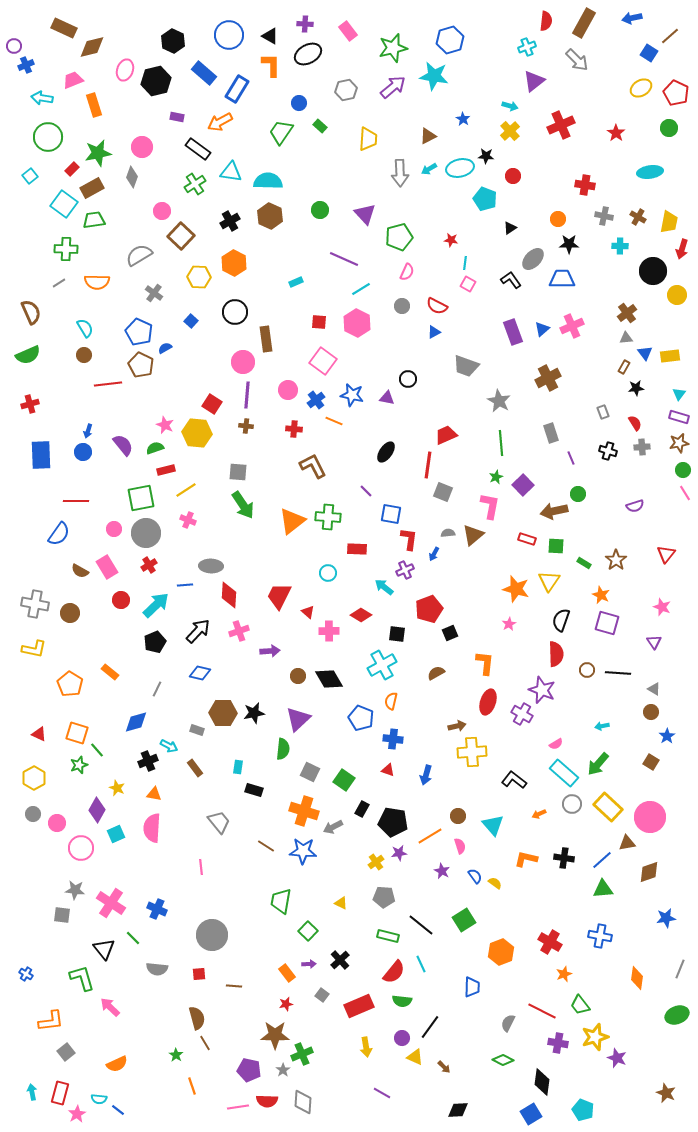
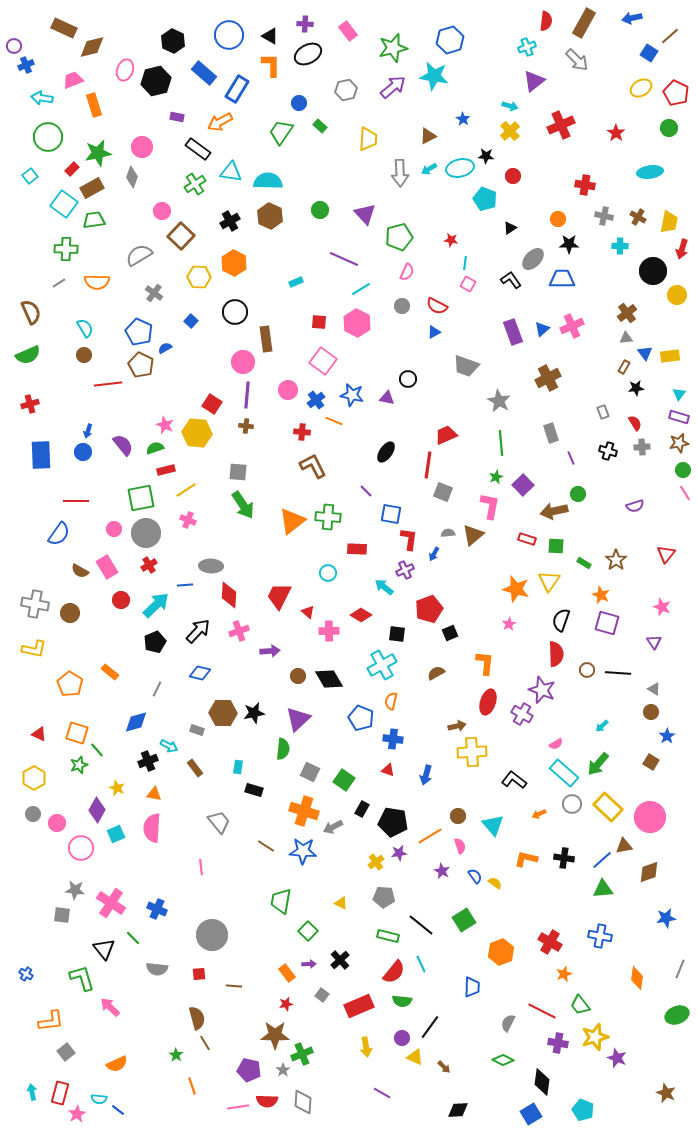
red cross at (294, 429): moved 8 px right, 3 px down
cyan arrow at (602, 726): rotated 32 degrees counterclockwise
brown triangle at (627, 843): moved 3 px left, 3 px down
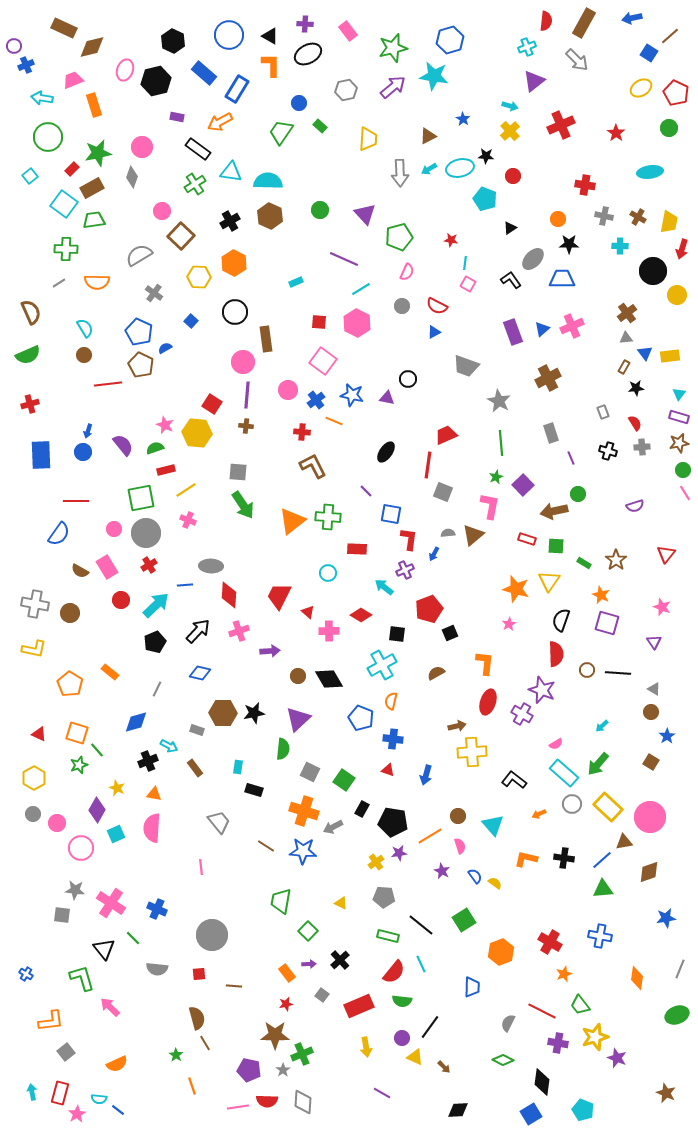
brown triangle at (624, 846): moved 4 px up
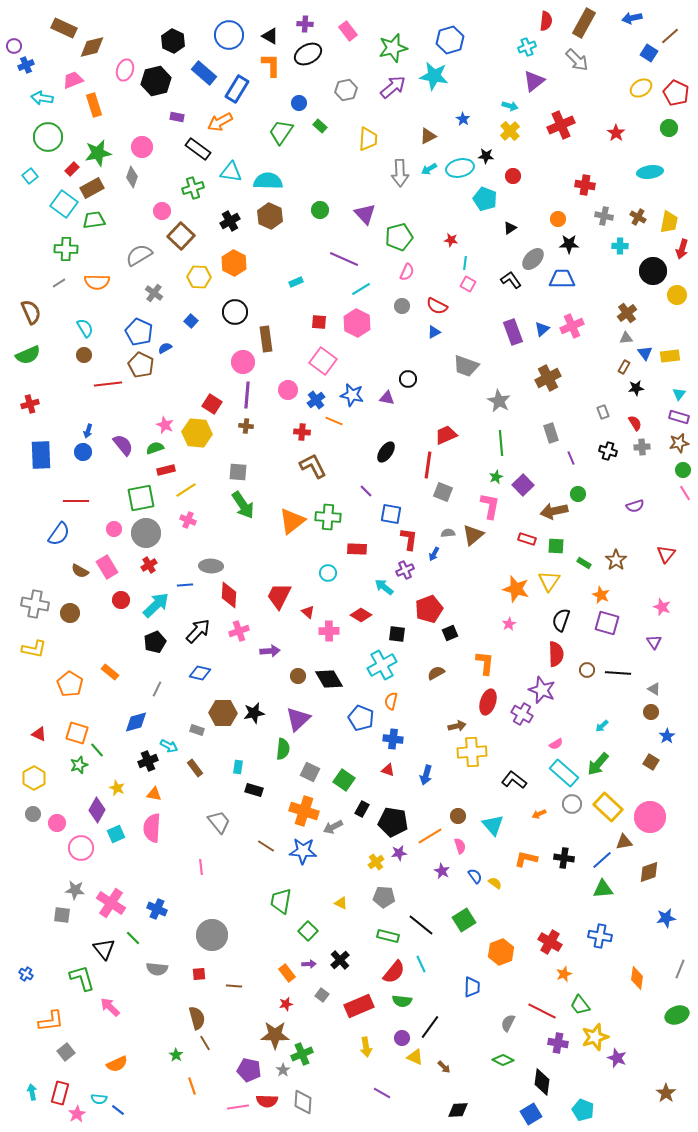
green cross at (195, 184): moved 2 px left, 4 px down; rotated 15 degrees clockwise
brown star at (666, 1093): rotated 12 degrees clockwise
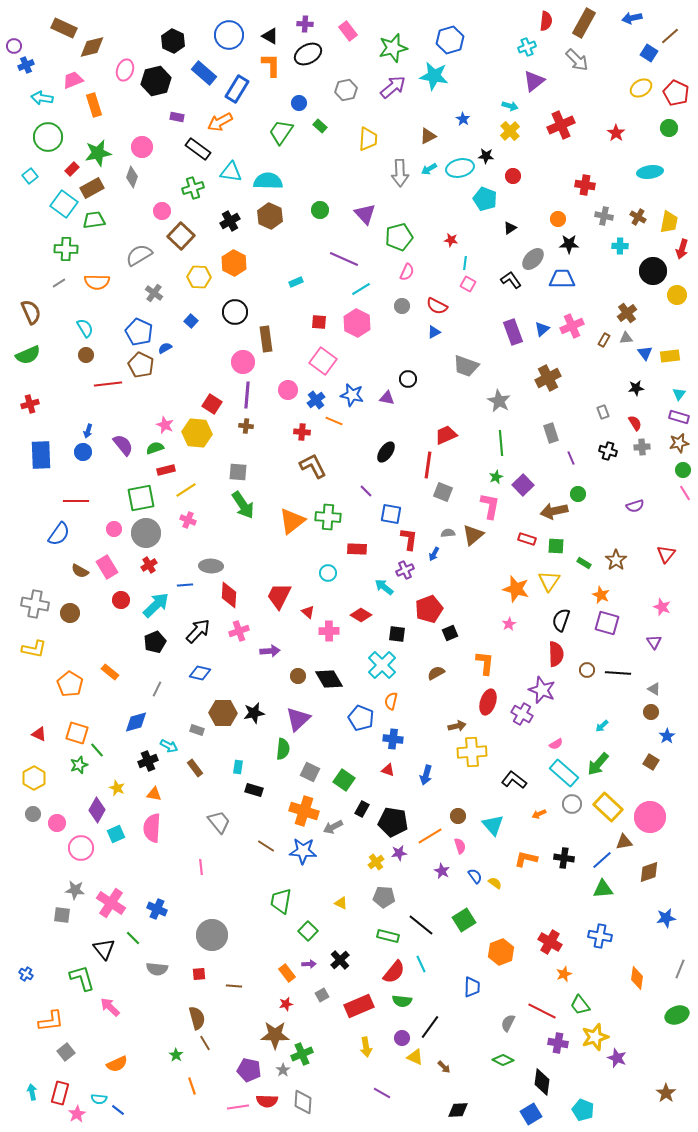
brown circle at (84, 355): moved 2 px right
brown rectangle at (624, 367): moved 20 px left, 27 px up
cyan cross at (382, 665): rotated 16 degrees counterclockwise
gray square at (322, 995): rotated 24 degrees clockwise
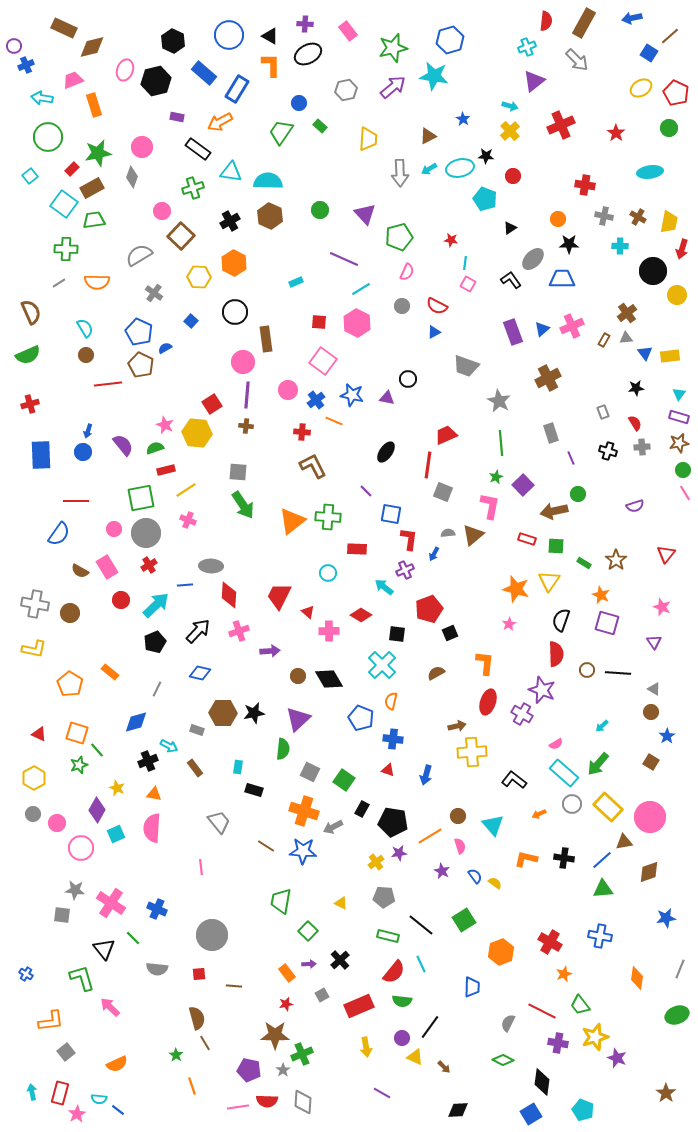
red square at (212, 404): rotated 24 degrees clockwise
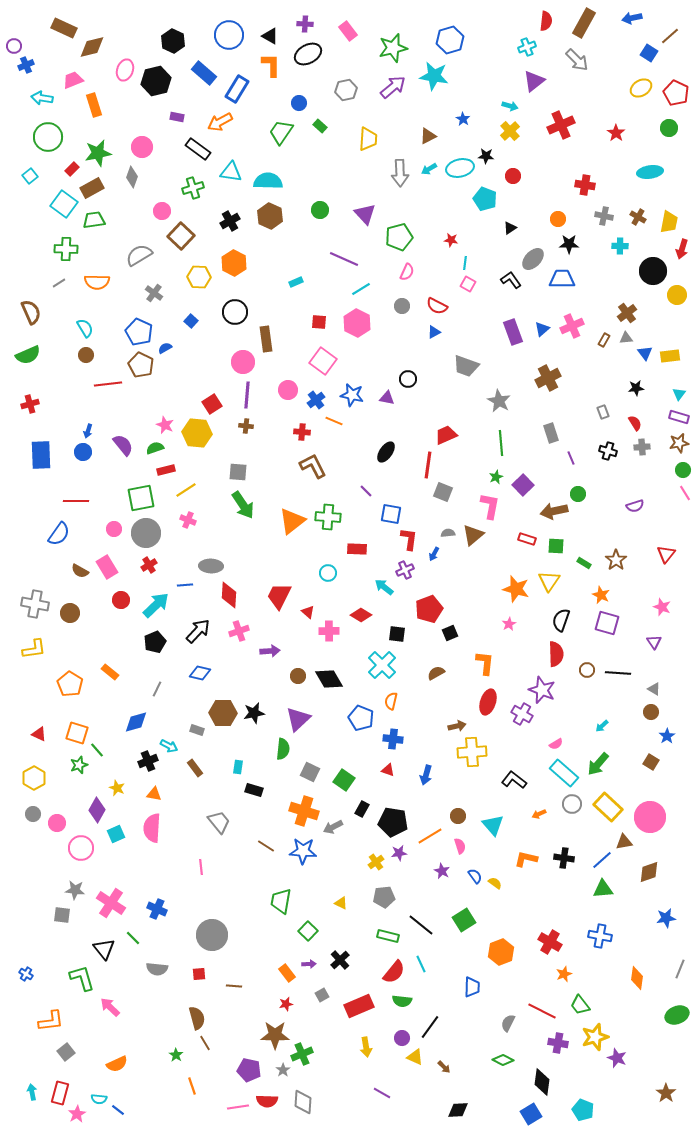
yellow L-shape at (34, 649): rotated 20 degrees counterclockwise
gray pentagon at (384, 897): rotated 10 degrees counterclockwise
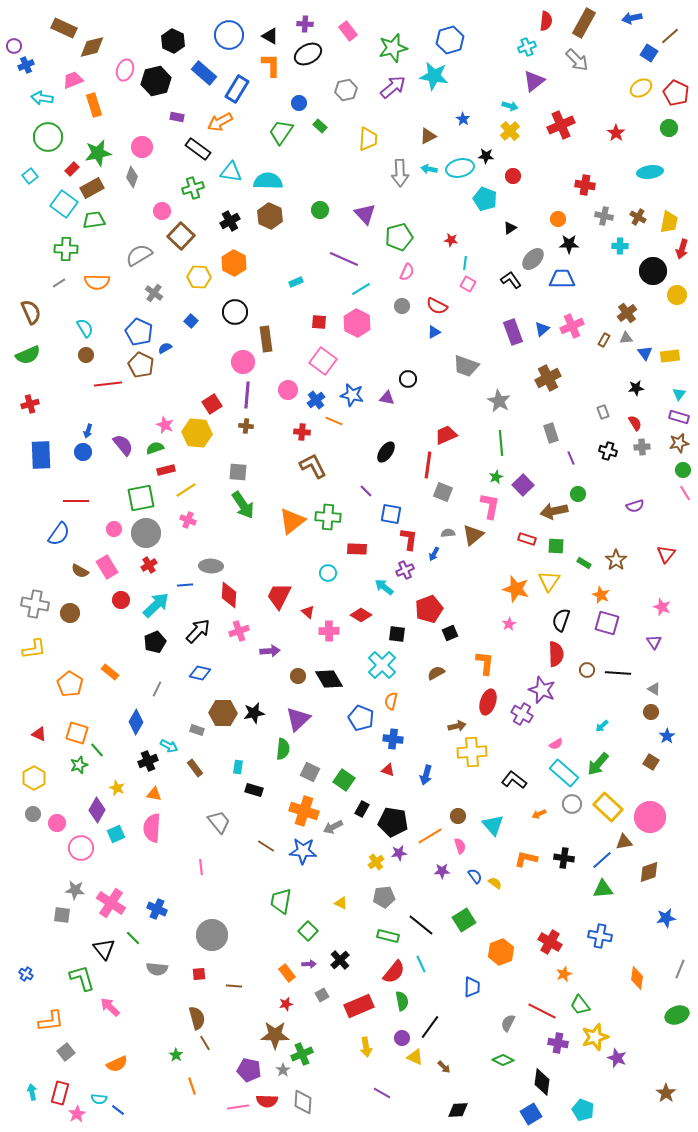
cyan arrow at (429, 169): rotated 42 degrees clockwise
blue diamond at (136, 722): rotated 45 degrees counterclockwise
purple star at (442, 871): rotated 28 degrees counterclockwise
green semicircle at (402, 1001): rotated 108 degrees counterclockwise
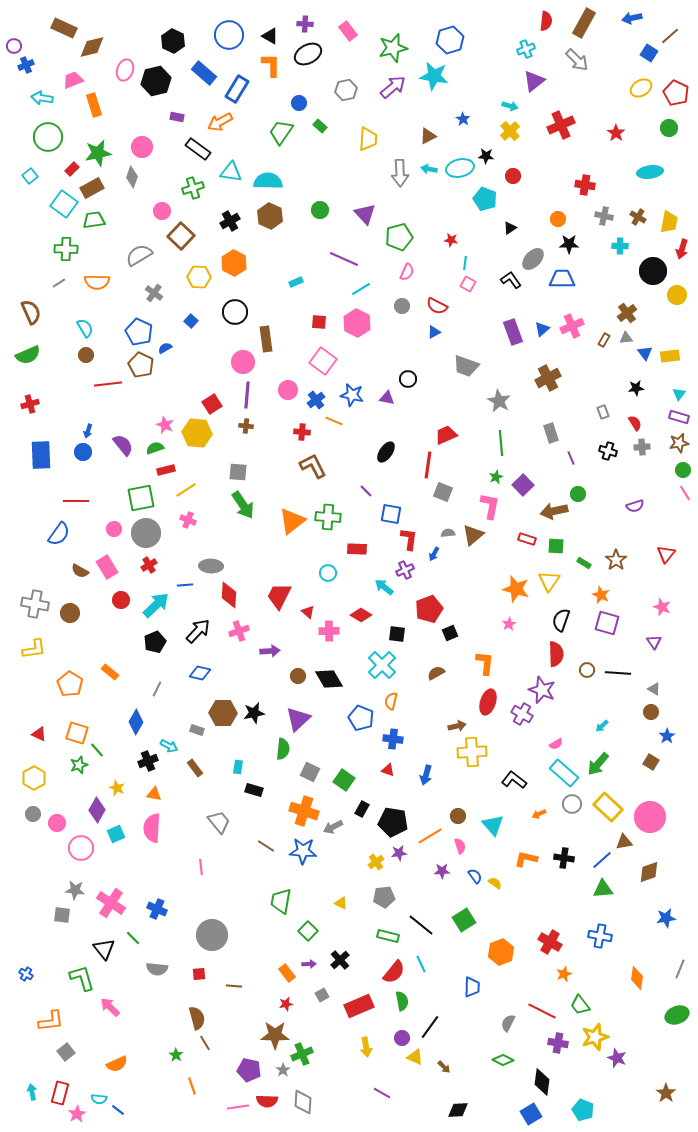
cyan cross at (527, 47): moved 1 px left, 2 px down
